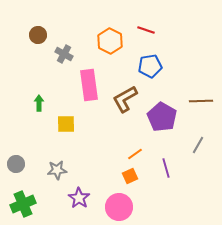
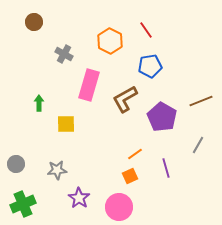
red line: rotated 36 degrees clockwise
brown circle: moved 4 px left, 13 px up
pink rectangle: rotated 24 degrees clockwise
brown line: rotated 20 degrees counterclockwise
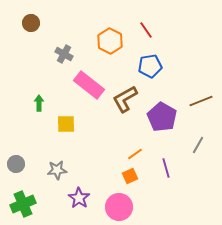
brown circle: moved 3 px left, 1 px down
pink rectangle: rotated 68 degrees counterclockwise
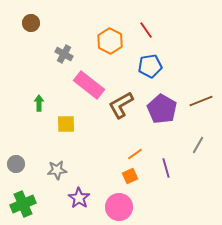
brown L-shape: moved 4 px left, 6 px down
purple pentagon: moved 8 px up
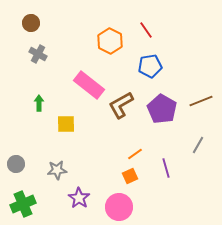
gray cross: moved 26 px left
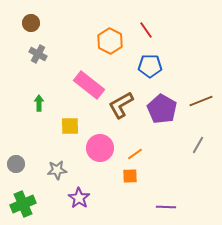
blue pentagon: rotated 10 degrees clockwise
yellow square: moved 4 px right, 2 px down
purple line: moved 39 px down; rotated 72 degrees counterclockwise
orange square: rotated 21 degrees clockwise
pink circle: moved 19 px left, 59 px up
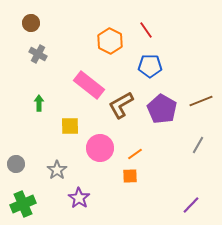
gray star: rotated 30 degrees counterclockwise
purple line: moved 25 px right, 2 px up; rotated 48 degrees counterclockwise
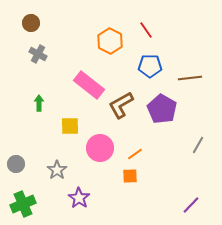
brown line: moved 11 px left, 23 px up; rotated 15 degrees clockwise
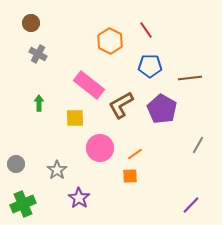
yellow square: moved 5 px right, 8 px up
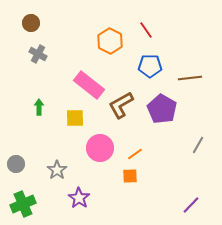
green arrow: moved 4 px down
